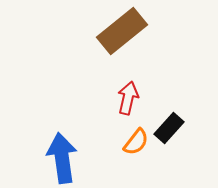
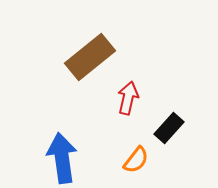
brown rectangle: moved 32 px left, 26 px down
orange semicircle: moved 18 px down
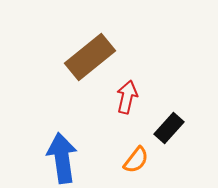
red arrow: moved 1 px left, 1 px up
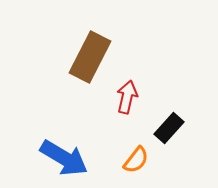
brown rectangle: rotated 24 degrees counterclockwise
blue arrow: moved 2 px right; rotated 129 degrees clockwise
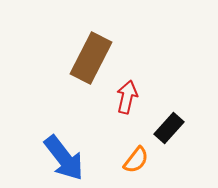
brown rectangle: moved 1 px right, 1 px down
blue arrow: rotated 21 degrees clockwise
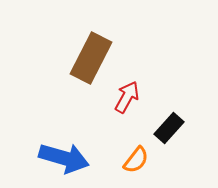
red arrow: rotated 16 degrees clockwise
blue arrow: rotated 36 degrees counterclockwise
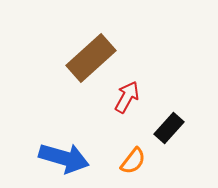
brown rectangle: rotated 21 degrees clockwise
orange semicircle: moved 3 px left, 1 px down
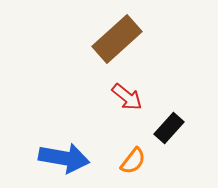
brown rectangle: moved 26 px right, 19 px up
red arrow: rotated 100 degrees clockwise
blue arrow: rotated 6 degrees counterclockwise
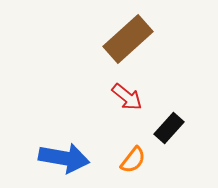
brown rectangle: moved 11 px right
orange semicircle: moved 1 px up
